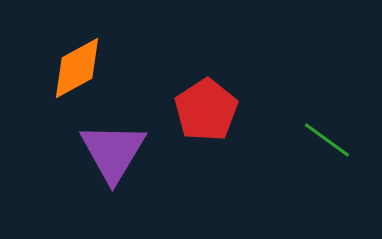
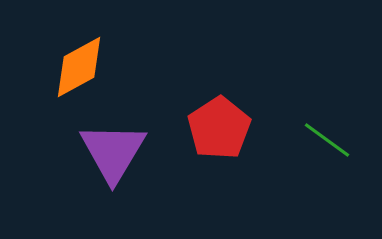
orange diamond: moved 2 px right, 1 px up
red pentagon: moved 13 px right, 18 px down
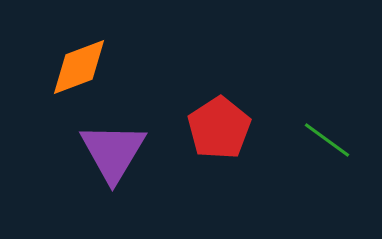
orange diamond: rotated 8 degrees clockwise
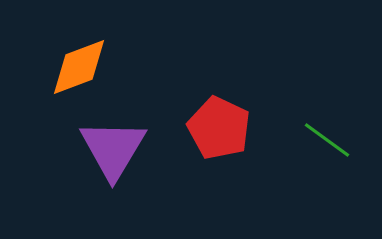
red pentagon: rotated 14 degrees counterclockwise
purple triangle: moved 3 px up
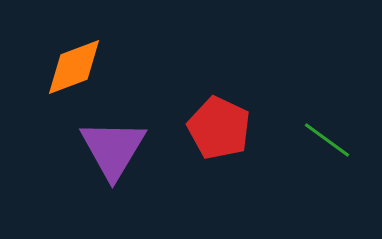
orange diamond: moved 5 px left
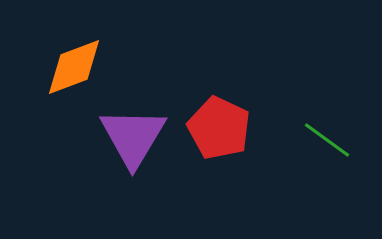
purple triangle: moved 20 px right, 12 px up
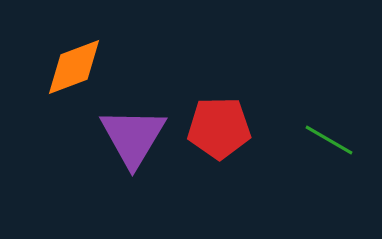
red pentagon: rotated 26 degrees counterclockwise
green line: moved 2 px right; rotated 6 degrees counterclockwise
